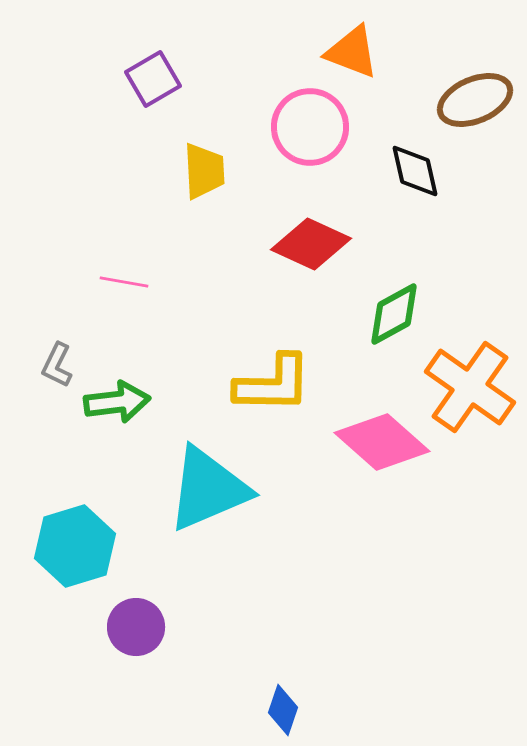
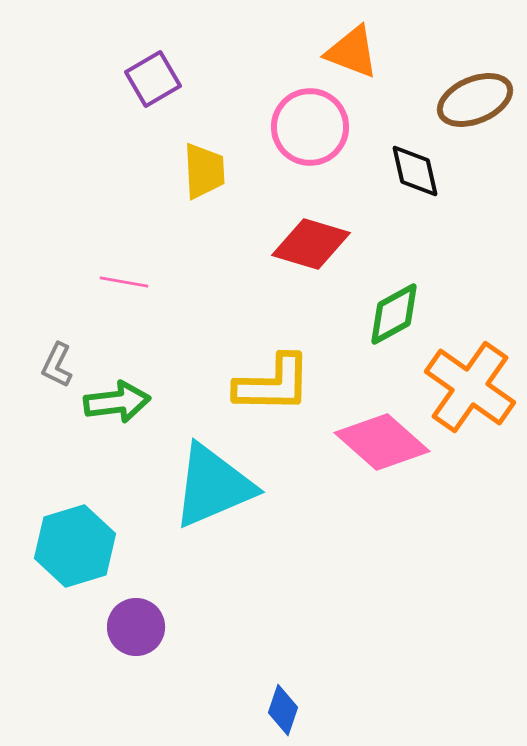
red diamond: rotated 8 degrees counterclockwise
cyan triangle: moved 5 px right, 3 px up
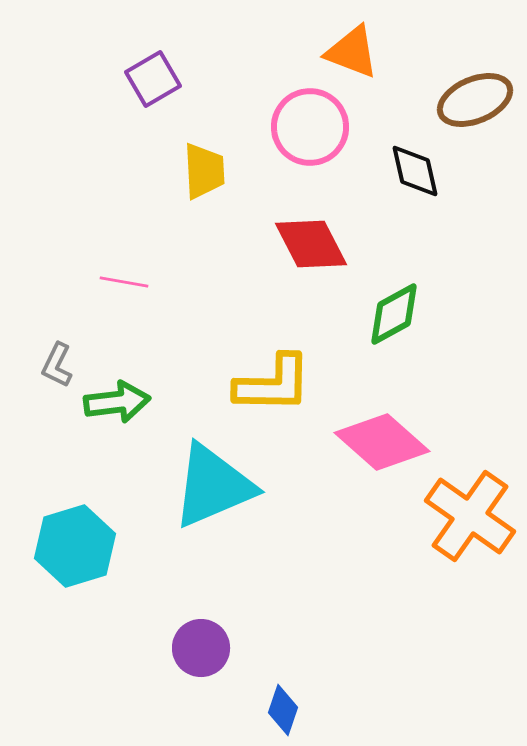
red diamond: rotated 46 degrees clockwise
orange cross: moved 129 px down
purple circle: moved 65 px right, 21 px down
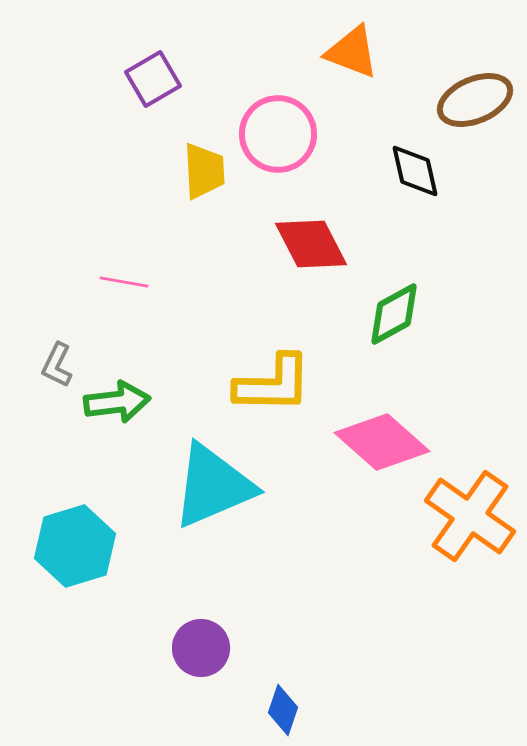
pink circle: moved 32 px left, 7 px down
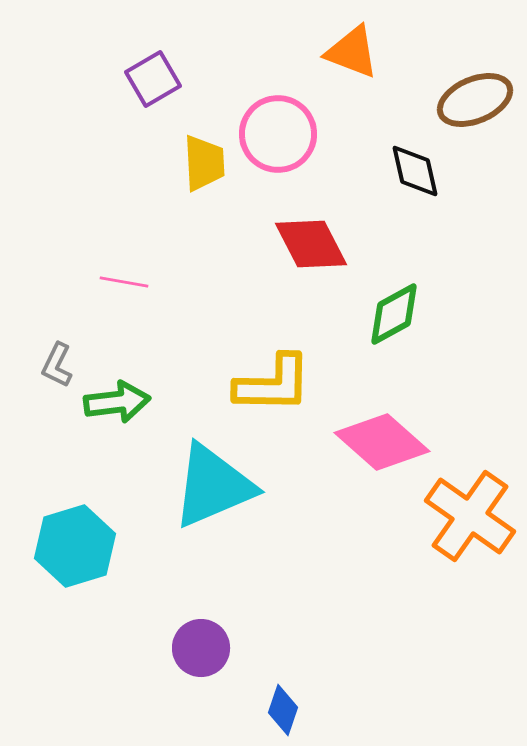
yellow trapezoid: moved 8 px up
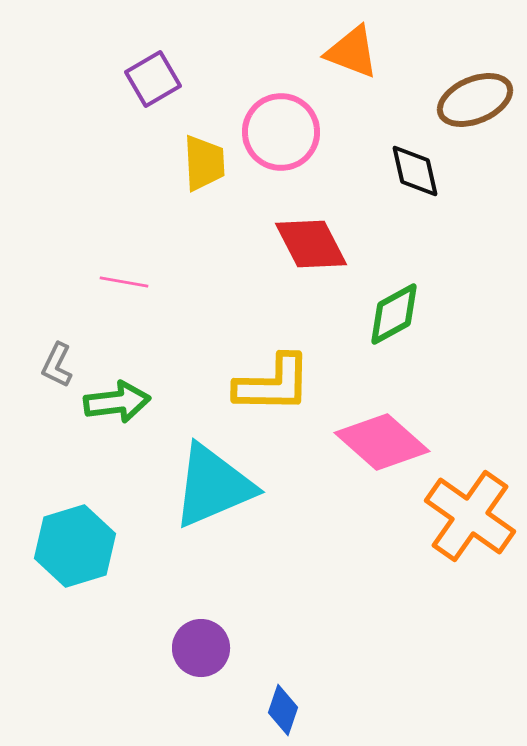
pink circle: moved 3 px right, 2 px up
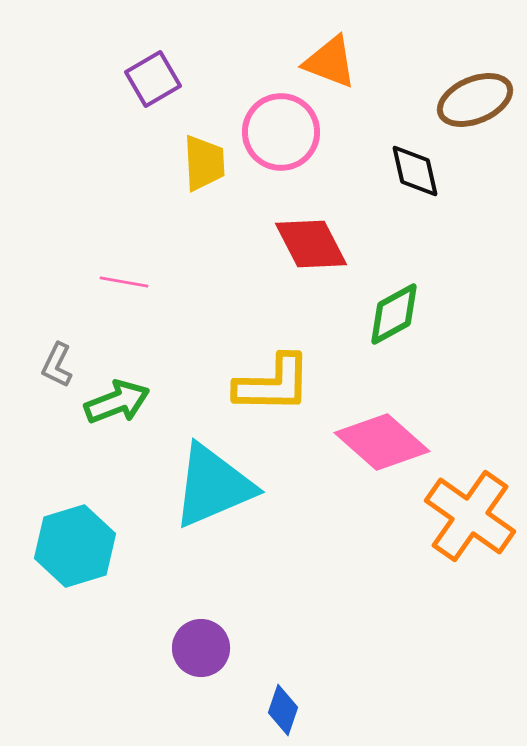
orange triangle: moved 22 px left, 10 px down
green arrow: rotated 14 degrees counterclockwise
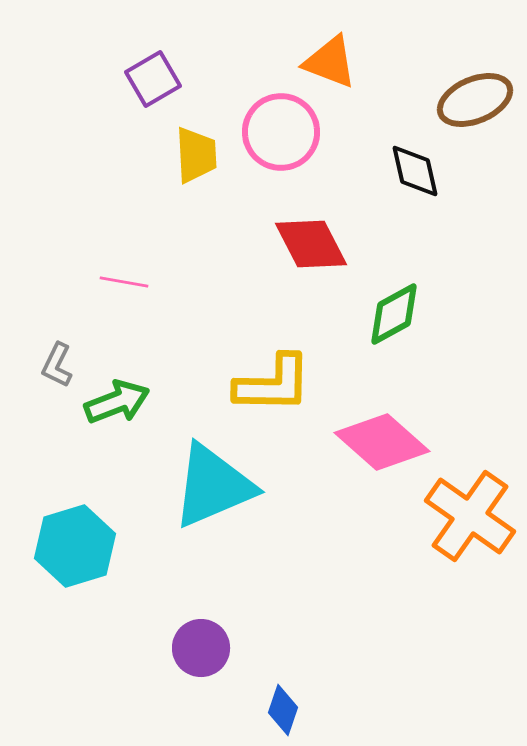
yellow trapezoid: moved 8 px left, 8 px up
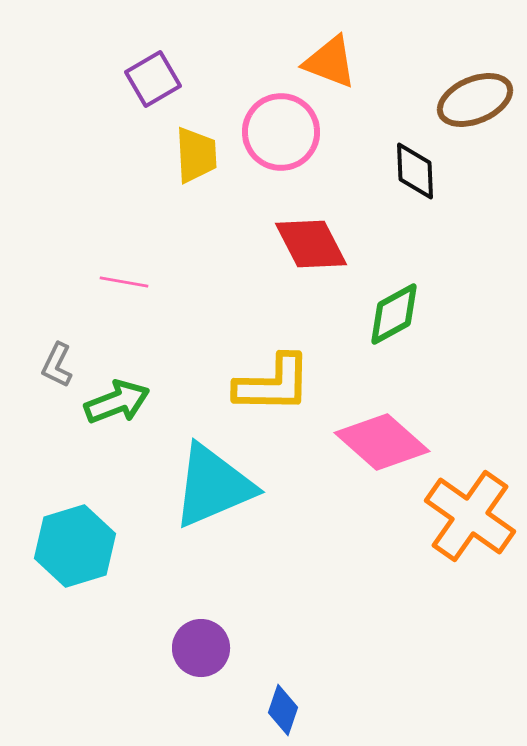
black diamond: rotated 10 degrees clockwise
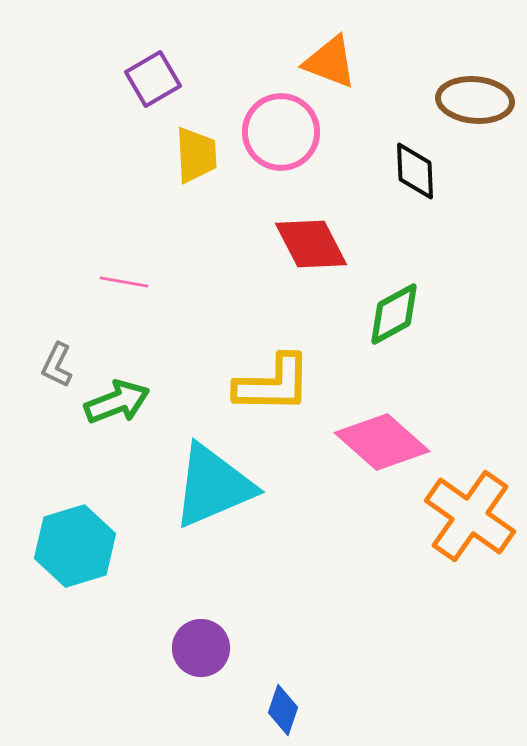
brown ellipse: rotated 28 degrees clockwise
